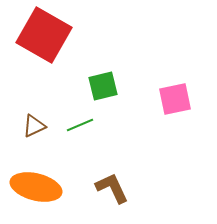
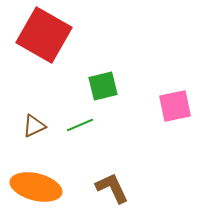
pink square: moved 7 px down
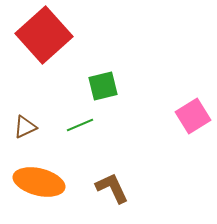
red square: rotated 18 degrees clockwise
pink square: moved 18 px right, 10 px down; rotated 20 degrees counterclockwise
brown triangle: moved 9 px left, 1 px down
orange ellipse: moved 3 px right, 5 px up
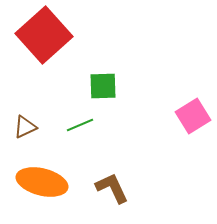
green square: rotated 12 degrees clockwise
orange ellipse: moved 3 px right
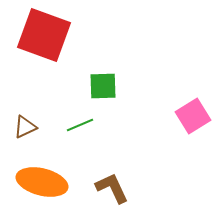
red square: rotated 28 degrees counterclockwise
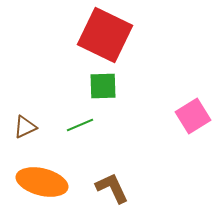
red square: moved 61 px right; rotated 6 degrees clockwise
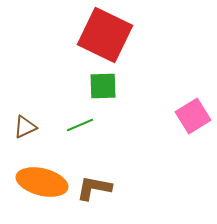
brown L-shape: moved 18 px left; rotated 54 degrees counterclockwise
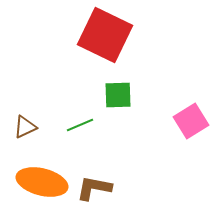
green square: moved 15 px right, 9 px down
pink square: moved 2 px left, 5 px down
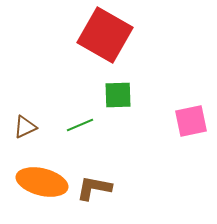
red square: rotated 4 degrees clockwise
pink square: rotated 20 degrees clockwise
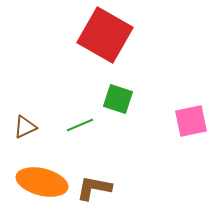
green square: moved 4 px down; rotated 20 degrees clockwise
